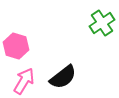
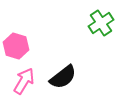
green cross: moved 1 px left
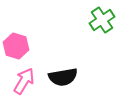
green cross: moved 1 px right, 3 px up
black semicircle: rotated 28 degrees clockwise
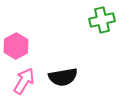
green cross: rotated 20 degrees clockwise
pink hexagon: rotated 15 degrees clockwise
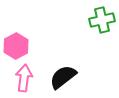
black semicircle: rotated 152 degrees clockwise
pink arrow: moved 3 px up; rotated 24 degrees counterclockwise
